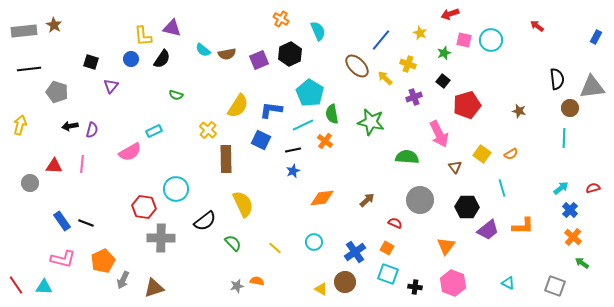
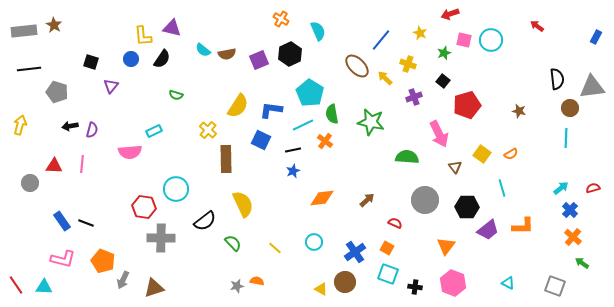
cyan line at (564, 138): moved 2 px right
pink semicircle at (130, 152): rotated 25 degrees clockwise
gray circle at (420, 200): moved 5 px right
orange pentagon at (103, 261): rotated 25 degrees counterclockwise
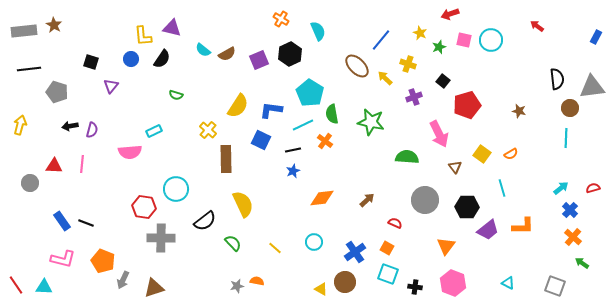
green star at (444, 53): moved 5 px left, 6 px up
brown semicircle at (227, 54): rotated 18 degrees counterclockwise
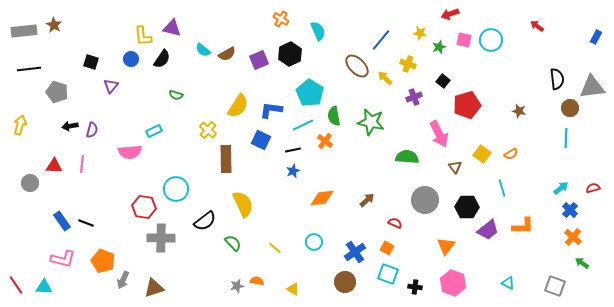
yellow star at (420, 33): rotated 16 degrees counterclockwise
green semicircle at (332, 114): moved 2 px right, 2 px down
yellow triangle at (321, 289): moved 28 px left
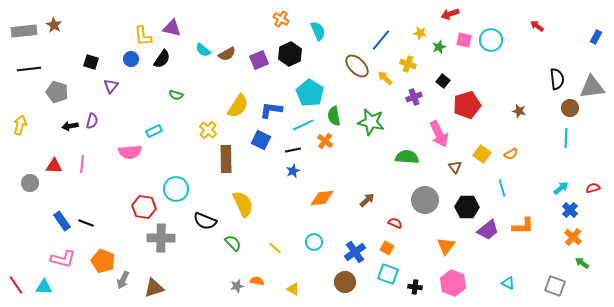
purple semicircle at (92, 130): moved 9 px up
black semicircle at (205, 221): rotated 60 degrees clockwise
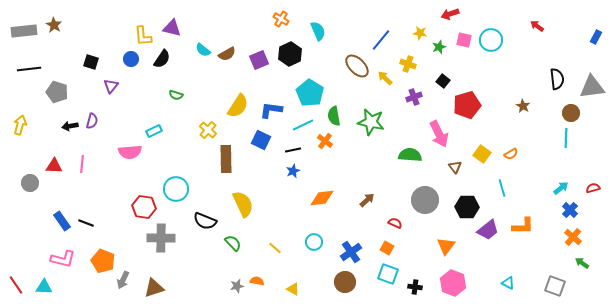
brown circle at (570, 108): moved 1 px right, 5 px down
brown star at (519, 111): moved 4 px right, 5 px up; rotated 16 degrees clockwise
green semicircle at (407, 157): moved 3 px right, 2 px up
blue cross at (355, 252): moved 4 px left
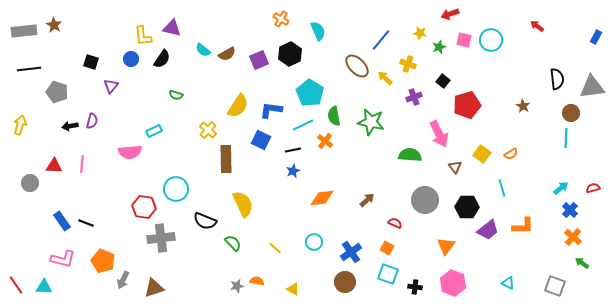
gray cross at (161, 238): rotated 8 degrees counterclockwise
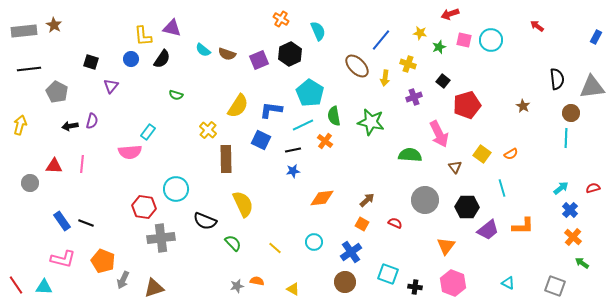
brown semicircle at (227, 54): rotated 48 degrees clockwise
yellow arrow at (385, 78): rotated 126 degrees counterclockwise
gray pentagon at (57, 92): rotated 10 degrees clockwise
cyan rectangle at (154, 131): moved 6 px left, 1 px down; rotated 28 degrees counterclockwise
blue star at (293, 171): rotated 16 degrees clockwise
orange square at (387, 248): moved 25 px left, 24 px up
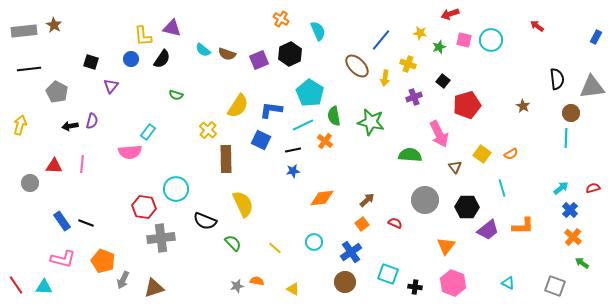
orange square at (362, 224): rotated 24 degrees clockwise
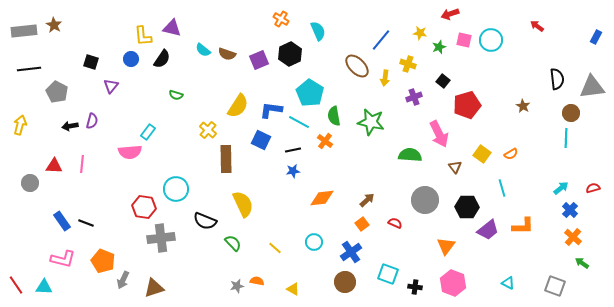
cyan line at (303, 125): moved 4 px left, 3 px up; rotated 55 degrees clockwise
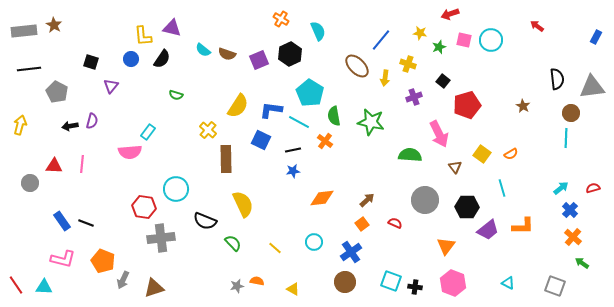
cyan square at (388, 274): moved 3 px right, 7 px down
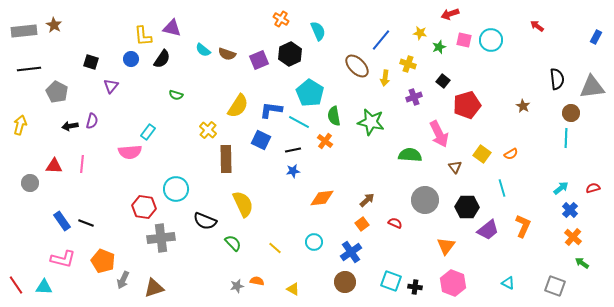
orange L-shape at (523, 226): rotated 65 degrees counterclockwise
